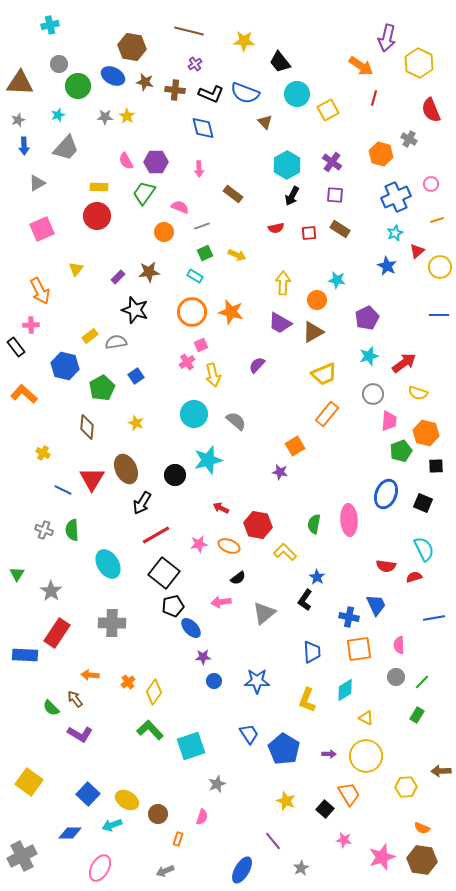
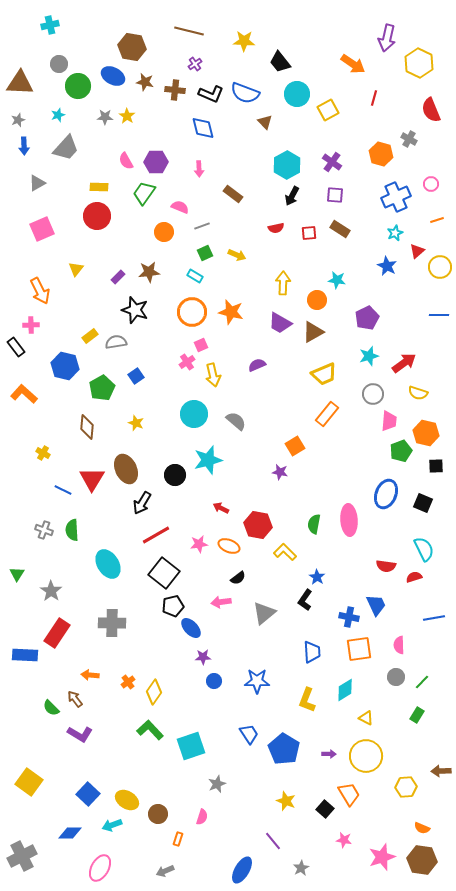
orange arrow at (361, 66): moved 8 px left, 2 px up
purple semicircle at (257, 365): rotated 24 degrees clockwise
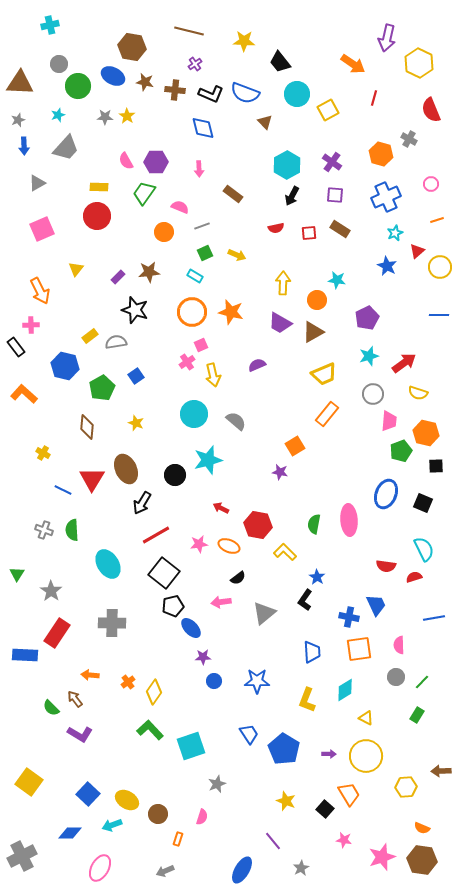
blue cross at (396, 197): moved 10 px left
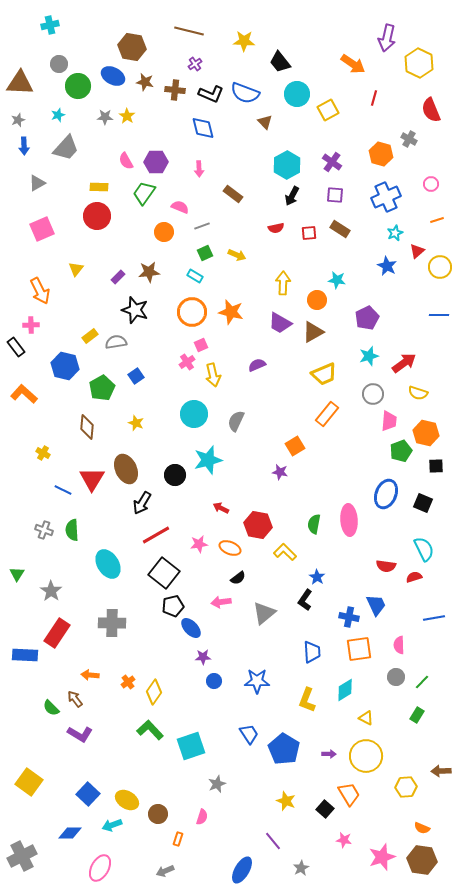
gray semicircle at (236, 421): rotated 105 degrees counterclockwise
orange ellipse at (229, 546): moved 1 px right, 2 px down
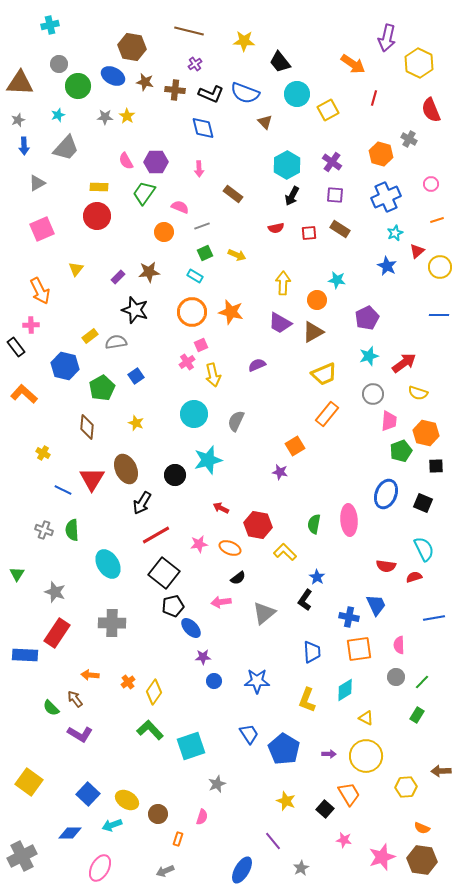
gray star at (51, 591): moved 4 px right, 1 px down; rotated 15 degrees counterclockwise
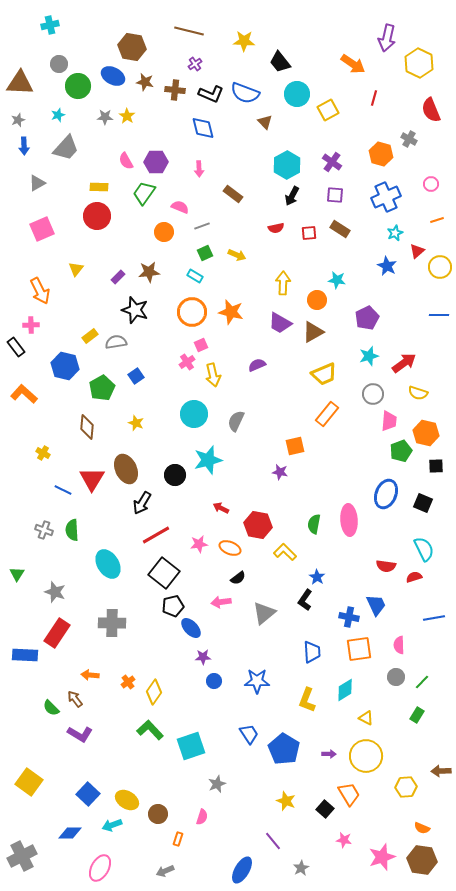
orange square at (295, 446): rotated 18 degrees clockwise
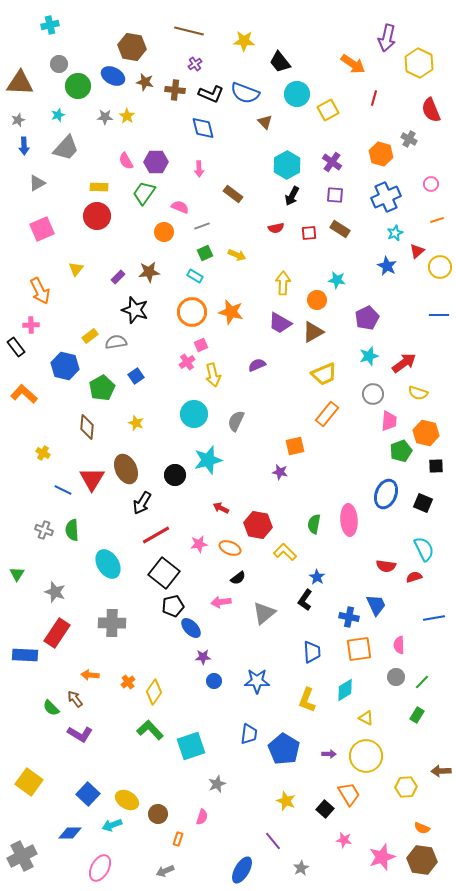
blue trapezoid at (249, 734): rotated 40 degrees clockwise
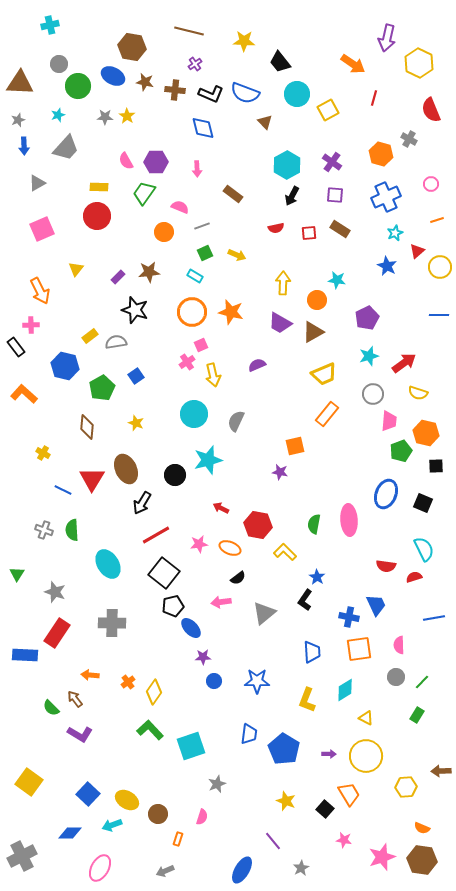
pink arrow at (199, 169): moved 2 px left
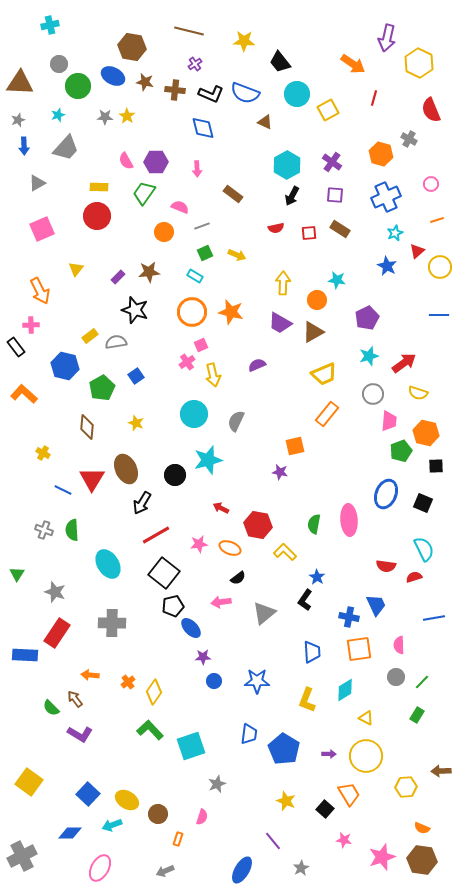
brown triangle at (265, 122): rotated 21 degrees counterclockwise
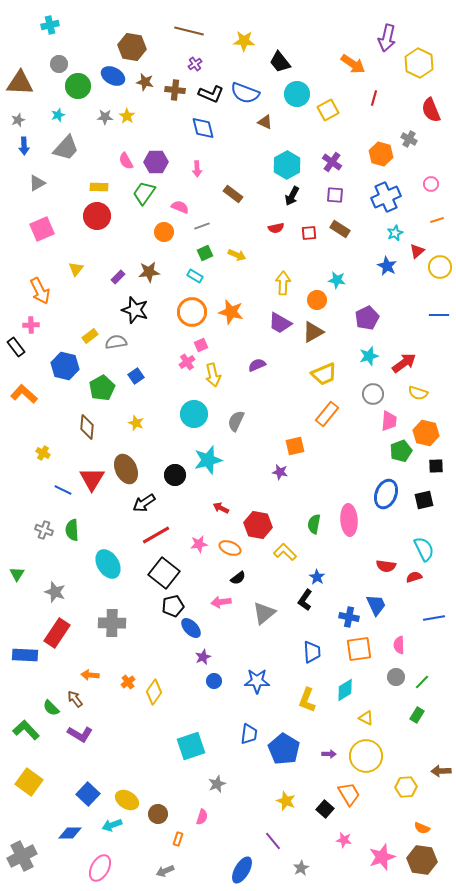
black arrow at (142, 503): moved 2 px right; rotated 25 degrees clockwise
black square at (423, 503): moved 1 px right, 3 px up; rotated 36 degrees counterclockwise
purple star at (203, 657): rotated 21 degrees counterclockwise
green L-shape at (150, 730): moved 124 px left
